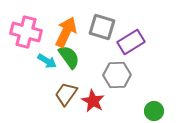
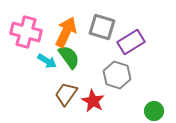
gray hexagon: rotated 20 degrees clockwise
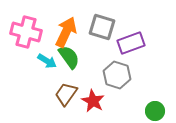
purple rectangle: moved 1 px down; rotated 12 degrees clockwise
green circle: moved 1 px right
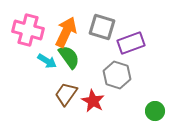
pink cross: moved 2 px right, 2 px up
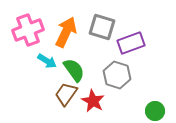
pink cross: rotated 36 degrees counterclockwise
green semicircle: moved 5 px right, 13 px down
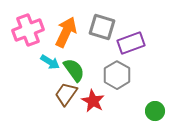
cyan arrow: moved 3 px right, 1 px down
gray hexagon: rotated 12 degrees clockwise
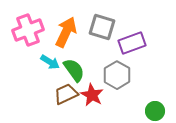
purple rectangle: moved 1 px right
brown trapezoid: rotated 30 degrees clockwise
red star: moved 1 px left, 6 px up
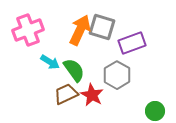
orange arrow: moved 14 px right, 2 px up
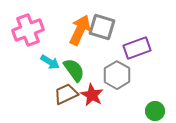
purple rectangle: moved 5 px right, 5 px down
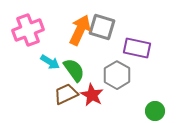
purple rectangle: rotated 32 degrees clockwise
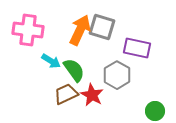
pink cross: rotated 28 degrees clockwise
cyan arrow: moved 1 px right, 1 px up
